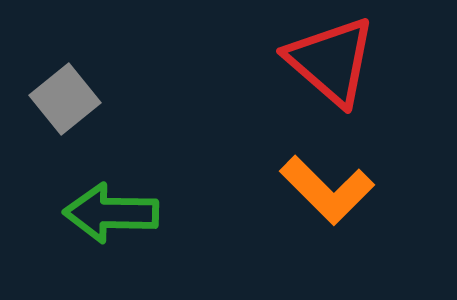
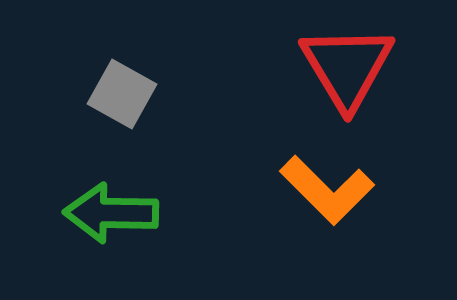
red triangle: moved 16 px right, 6 px down; rotated 18 degrees clockwise
gray square: moved 57 px right, 5 px up; rotated 22 degrees counterclockwise
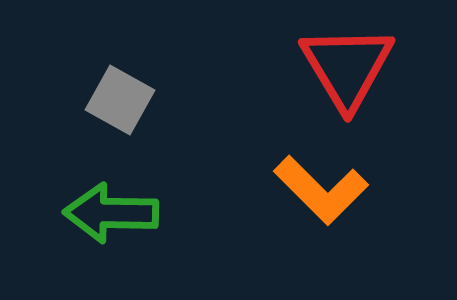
gray square: moved 2 px left, 6 px down
orange L-shape: moved 6 px left
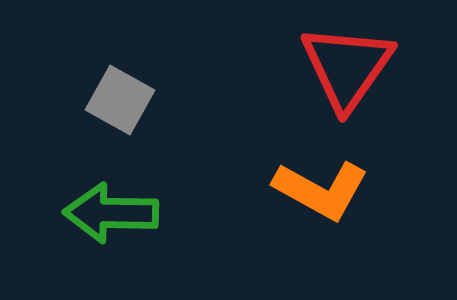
red triangle: rotated 6 degrees clockwise
orange L-shape: rotated 16 degrees counterclockwise
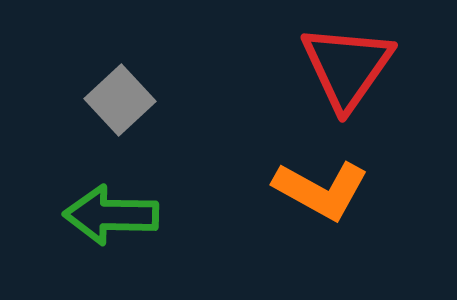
gray square: rotated 18 degrees clockwise
green arrow: moved 2 px down
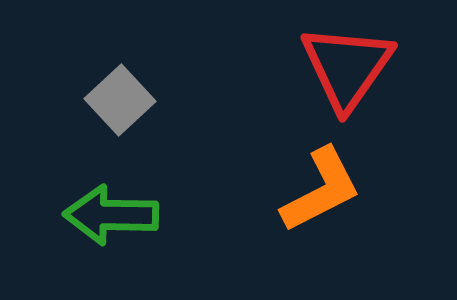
orange L-shape: rotated 56 degrees counterclockwise
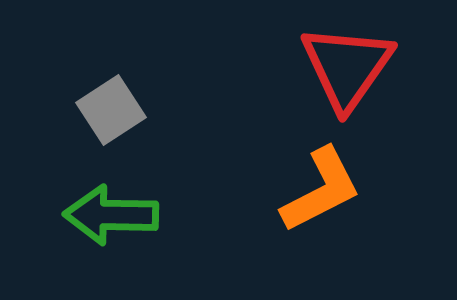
gray square: moved 9 px left, 10 px down; rotated 10 degrees clockwise
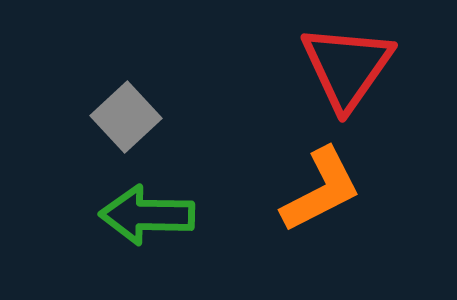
gray square: moved 15 px right, 7 px down; rotated 10 degrees counterclockwise
green arrow: moved 36 px right
